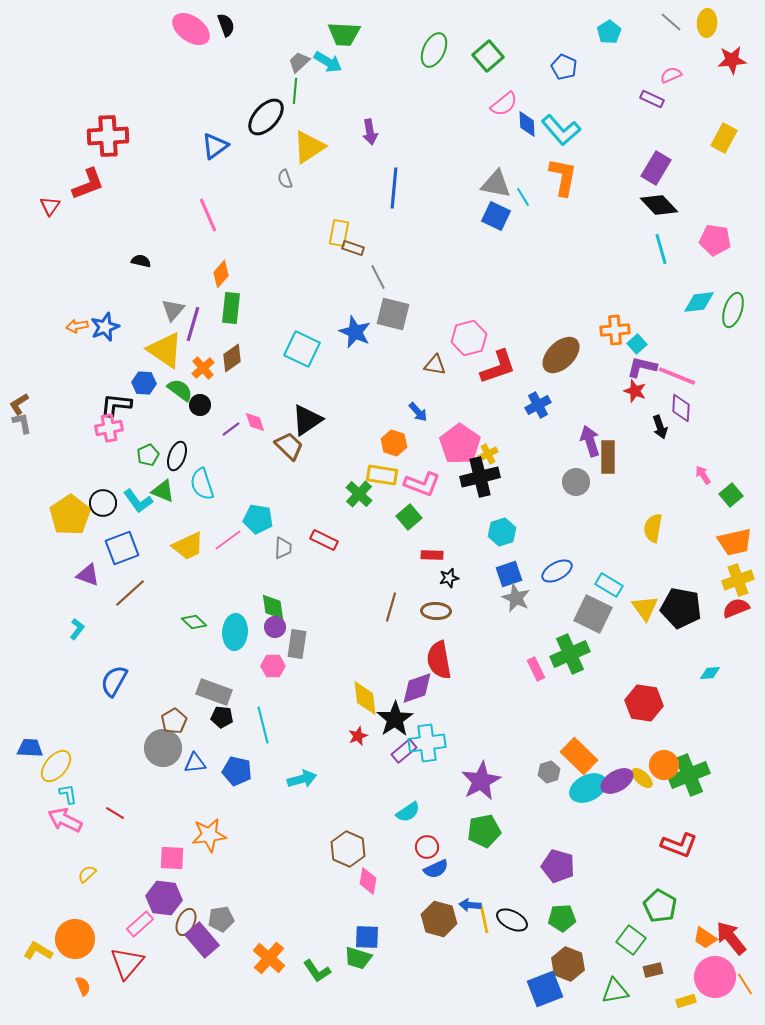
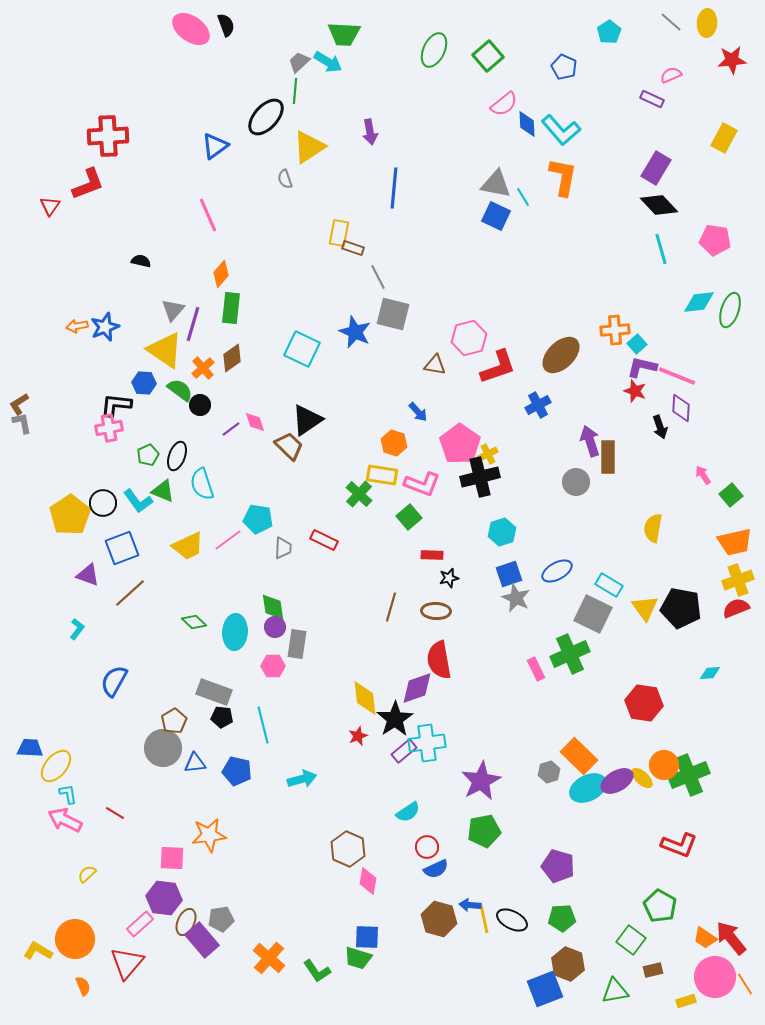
green ellipse at (733, 310): moved 3 px left
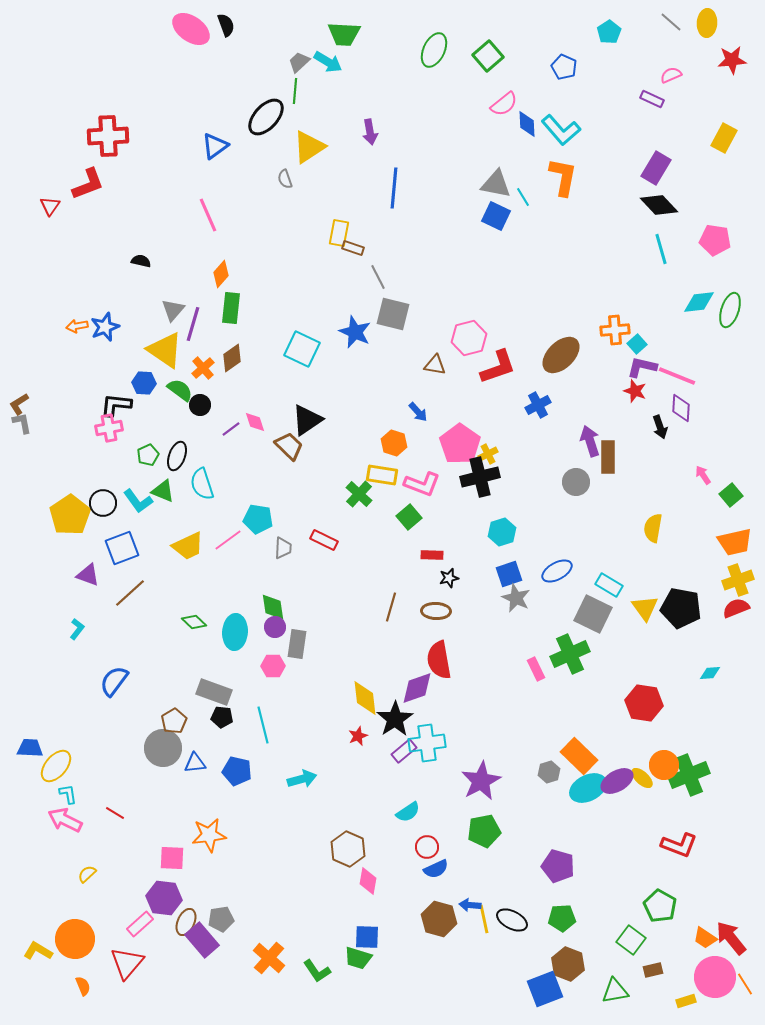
blue semicircle at (114, 681): rotated 8 degrees clockwise
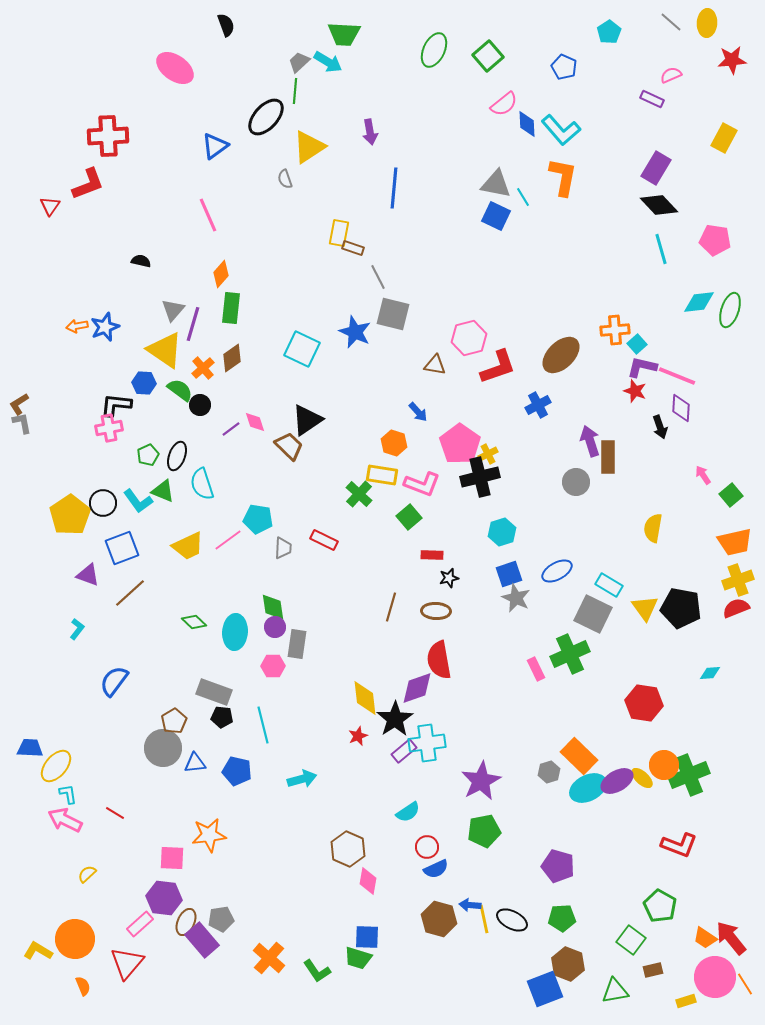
pink ellipse at (191, 29): moved 16 px left, 39 px down
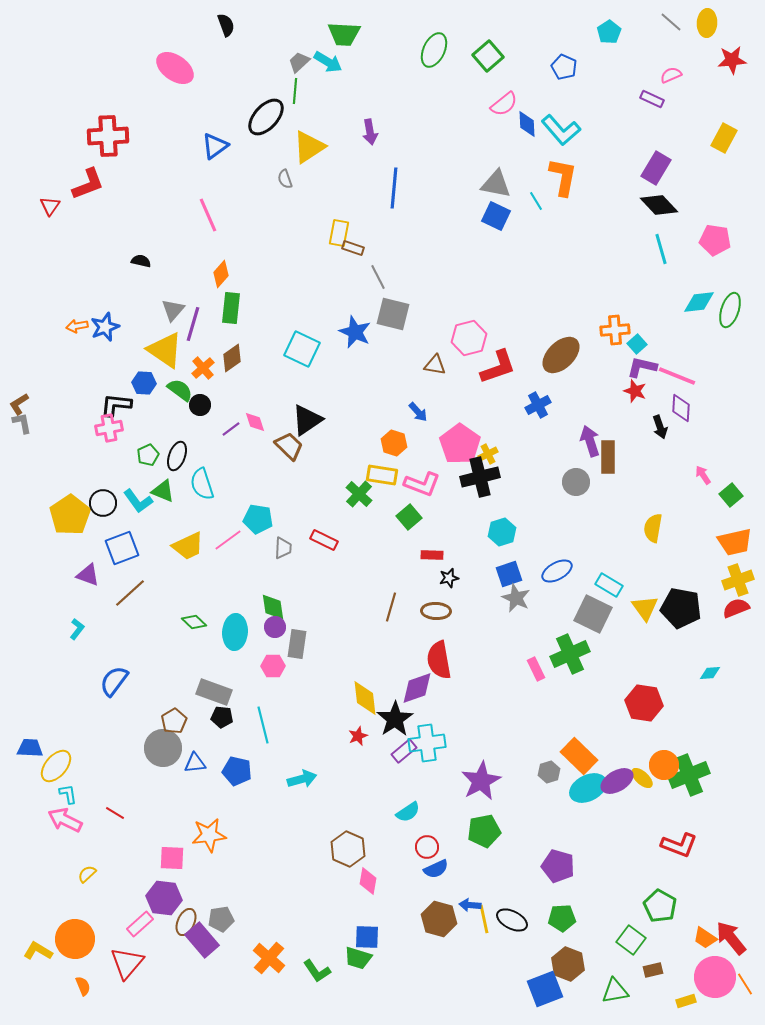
cyan line at (523, 197): moved 13 px right, 4 px down
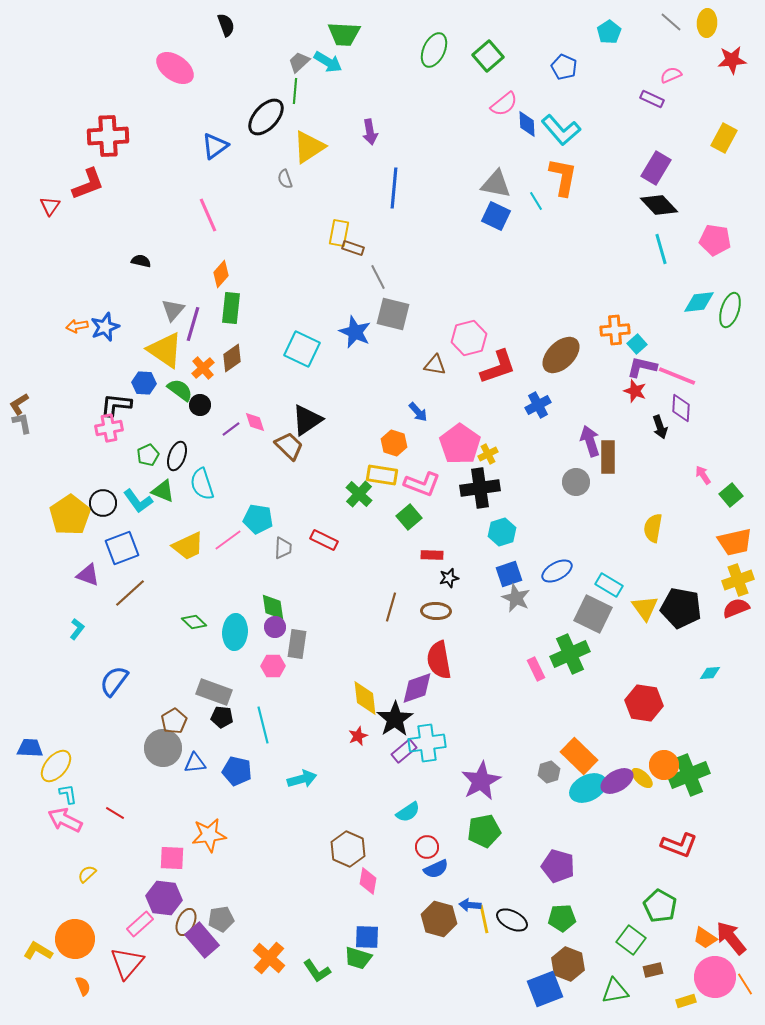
black cross at (480, 477): moved 11 px down; rotated 6 degrees clockwise
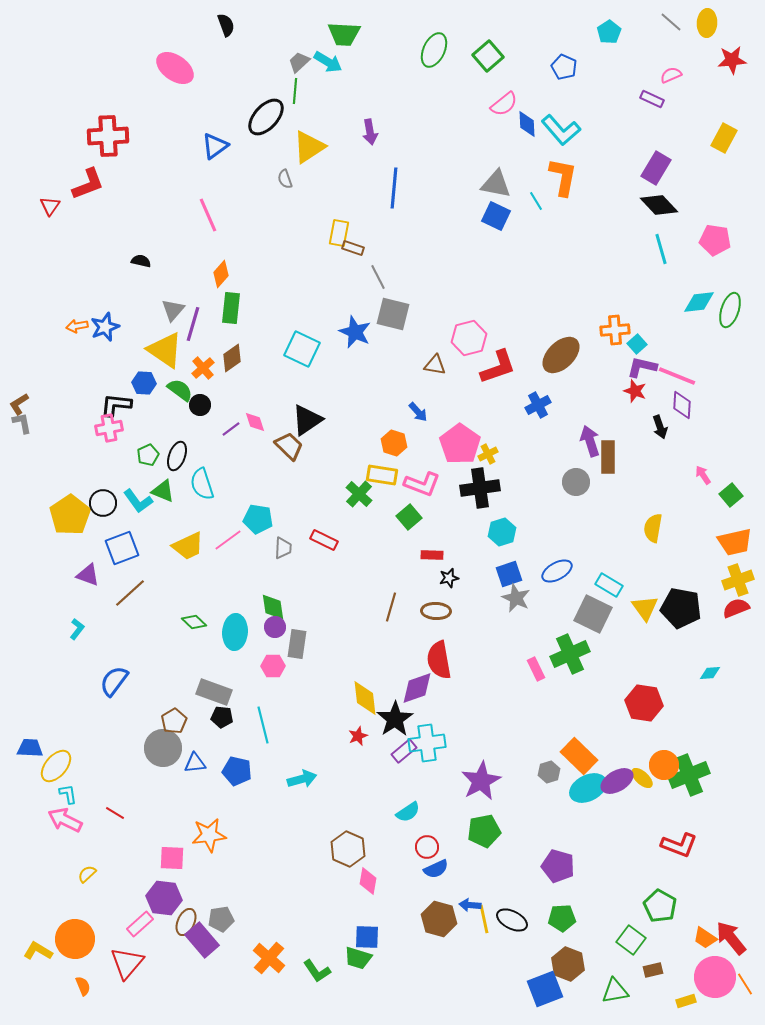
purple diamond at (681, 408): moved 1 px right, 3 px up
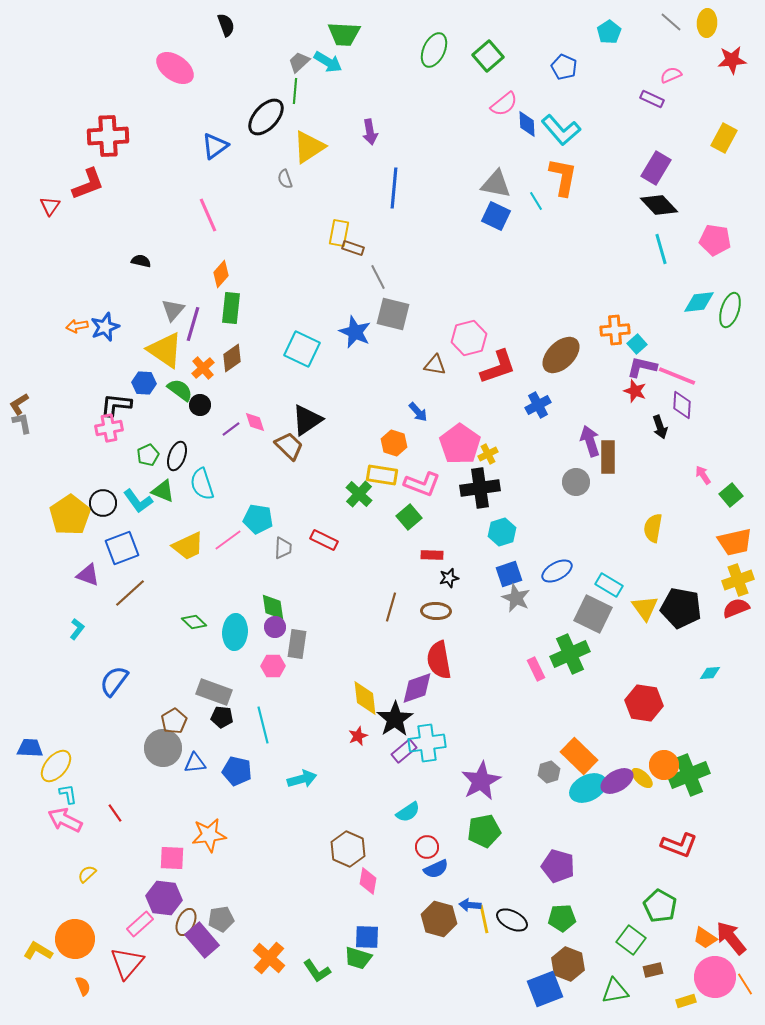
red line at (115, 813): rotated 24 degrees clockwise
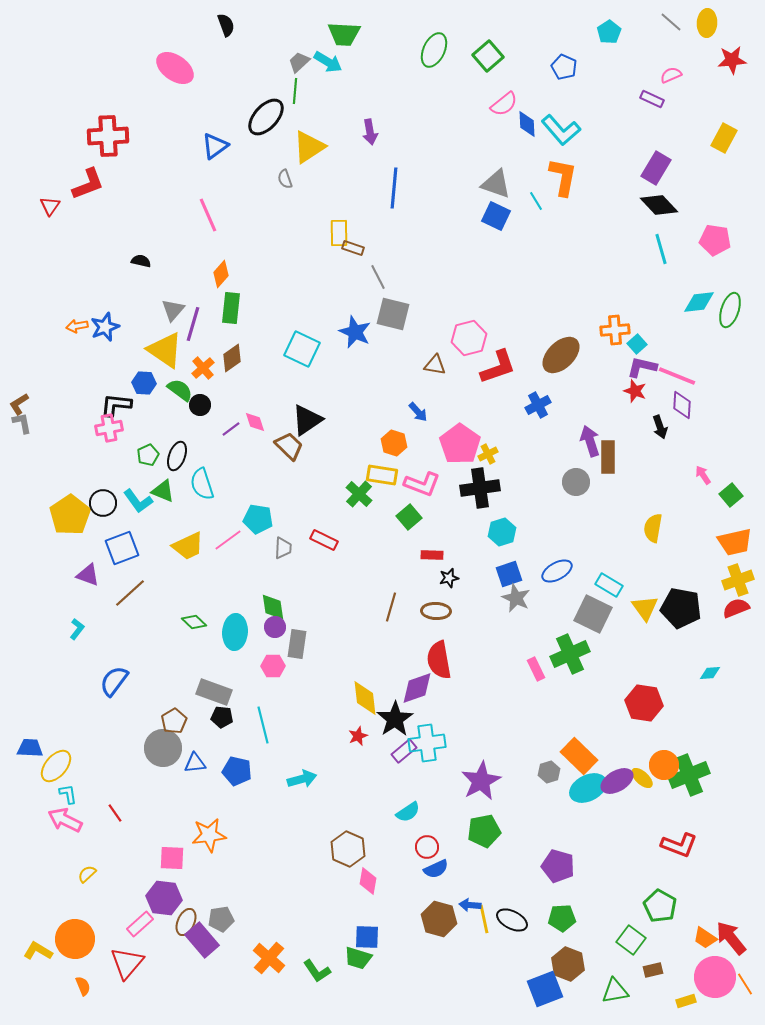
gray triangle at (496, 184): rotated 8 degrees clockwise
yellow rectangle at (339, 233): rotated 12 degrees counterclockwise
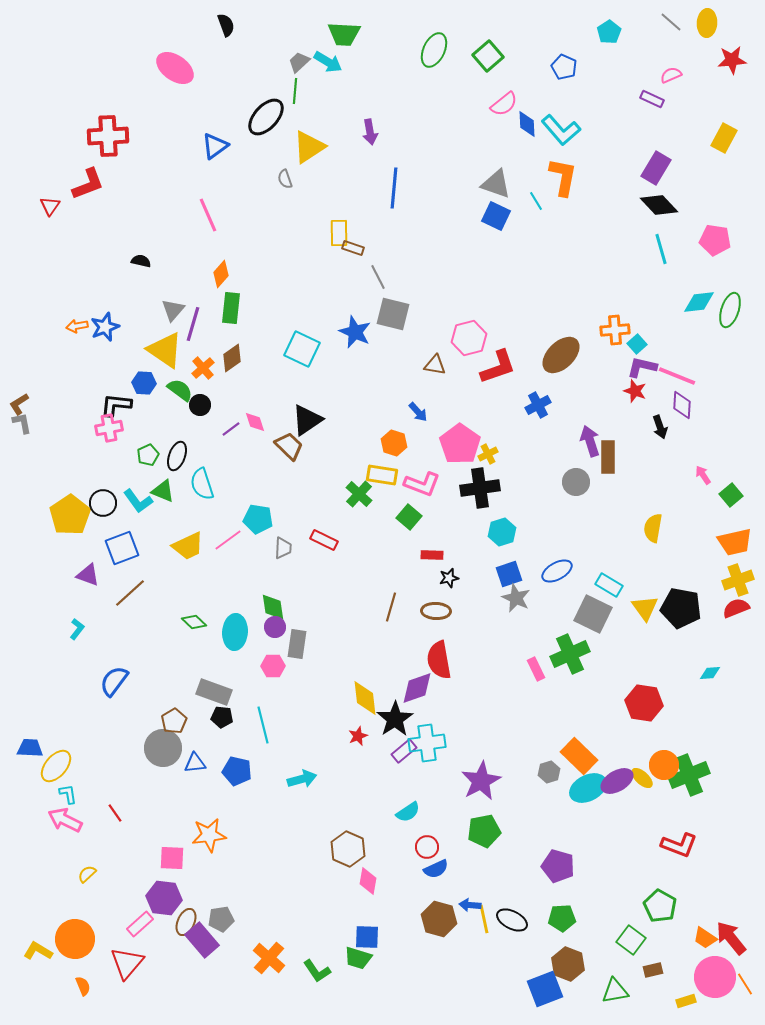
green square at (409, 517): rotated 10 degrees counterclockwise
